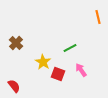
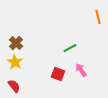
yellow star: moved 28 px left
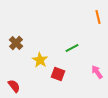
green line: moved 2 px right
yellow star: moved 25 px right, 2 px up
pink arrow: moved 16 px right, 2 px down
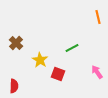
red semicircle: rotated 40 degrees clockwise
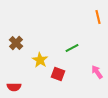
red semicircle: moved 1 px down; rotated 88 degrees clockwise
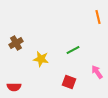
brown cross: rotated 16 degrees clockwise
green line: moved 1 px right, 2 px down
yellow star: moved 1 px right, 1 px up; rotated 21 degrees counterclockwise
red square: moved 11 px right, 8 px down
